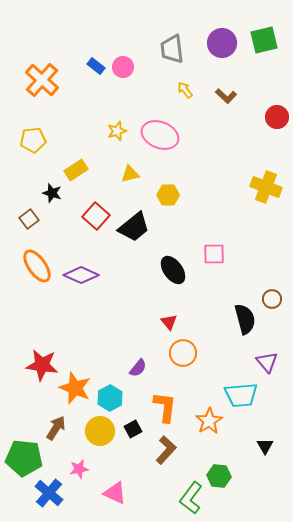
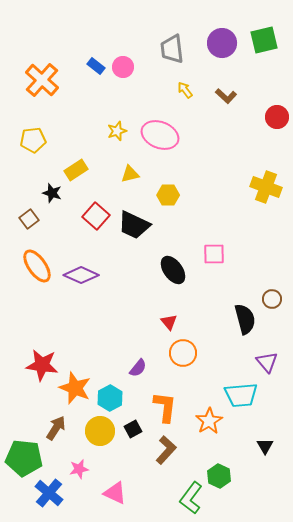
black trapezoid at (134, 227): moved 2 px up; rotated 64 degrees clockwise
green hexagon at (219, 476): rotated 20 degrees clockwise
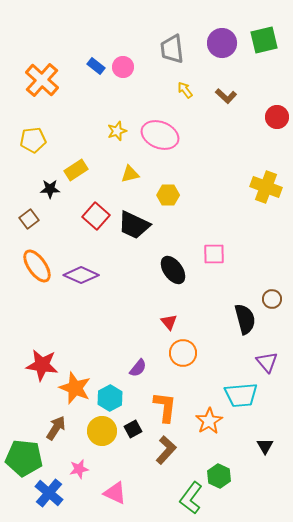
black star at (52, 193): moved 2 px left, 4 px up; rotated 18 degrees counterclockwise
yellow circle at (100, 431): moved 2 px right
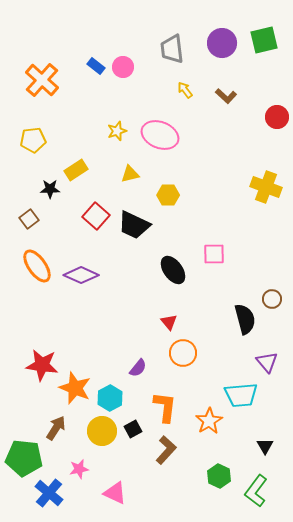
green L-shape at (191, 498): moved 65 px right, 7 px up
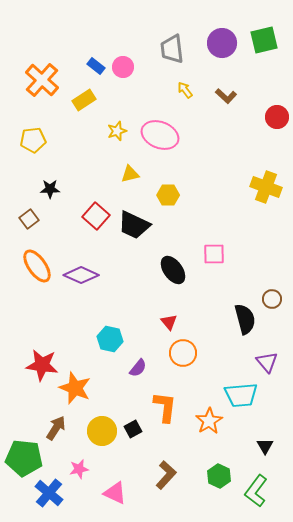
yellow rectangle at (76, 170): moved 8 px right, 70 px up
cyan hexagon at (110, 398): moved 59 px up; rotated 20 degrees counterclockwise
brown L-shape at (166, 450): moved 25 px down
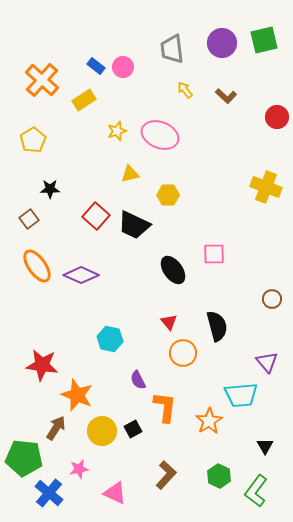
yellow pentagon at (33, 140): rotated 25 degrees counterclockwise
black semicircle at (245, 319): moved 28 px left, 7 px down
purple semicircle at (138, 368): moved 12 px down; rotated 114 degrees clockwise
orange star at (75, 388): moved 2 px right, 7 px down
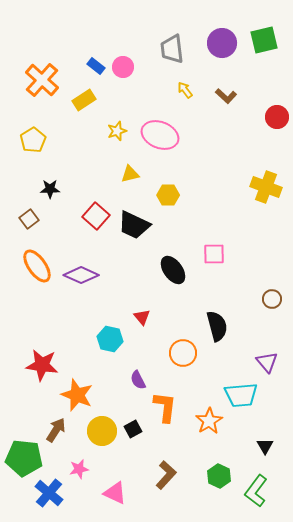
red triangle at (169, 322): moved 27 px left, 5 px up
brown arrow at (56, 428): moved 2 px down
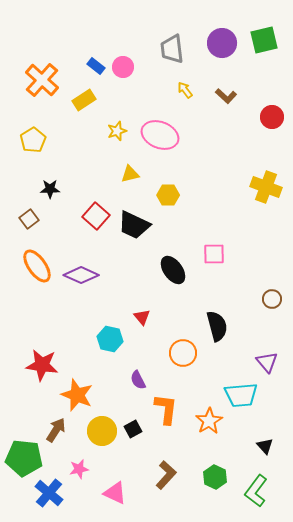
red circle at (277, 117): moved 5 px left
orange L-shape at (165, 407): moved 1 px right, 2 px down
black triangle at (265, 446): rotated 12 degrees counterclockwise
green hexagon at (219, 476): moved 4 px left, 1 px down
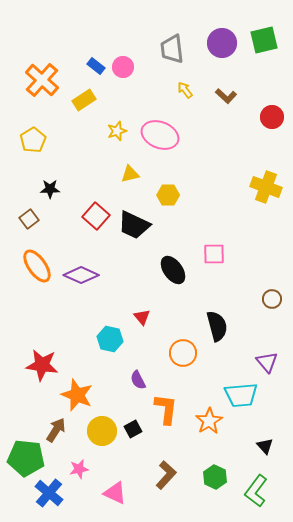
green pentagon at (24, 458): moved 2 px right
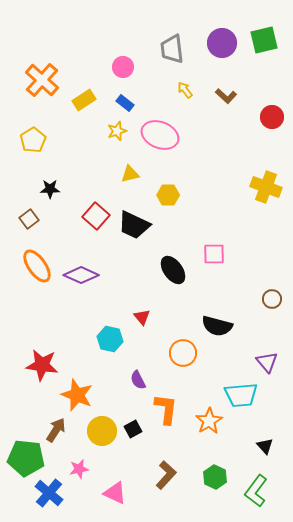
blue rectangle at (96, 66): moved 29 px right, 37 px down
black semicircle at (217, 326): rotated 120 degrees clockwise
